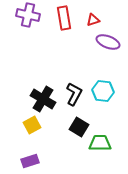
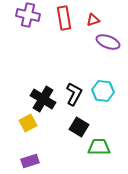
yellow square: moved 4 px left, 2 px up
green trapezoid: moved 1 px left, 4 px down
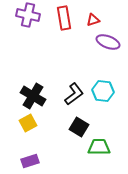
black L-shape: rotated 25 degrees clockwise
black cross: moved 10 px left, 3 px up
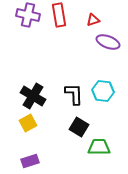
red rectangle: moved 5 px left, 3 px up
black L-shape: rotated 55 degrees counterclockwise
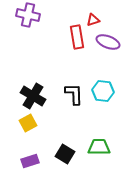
red rectangle: moved 18 px right, 22 px down
black square: moved 14 px left, 27 px down
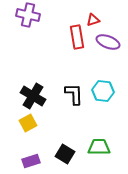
purple rectangle: moved 1 px right
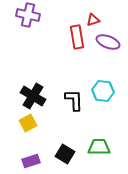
black L-shape: moved 6 px down
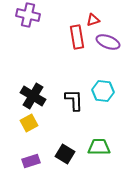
yellow square: moved 1 px right
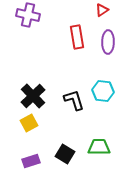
red triangle: moved 9 px right, 10 px up; rotated 16 degrees counterclockwise
purple ellipse: rotated 70 degrees clockwise
black cross: rotated 15 degrees clockwise
black L-shape: rotated 15 degrees counterclockwise
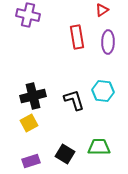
black cross: rotated 30 degrees clockwise
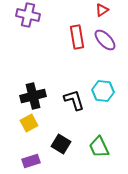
purple ellipse: moved 3 px left, 2 px up; rotated 45 degrees counterclockwise
green trapezoid: rotated 115 degrees counterclockwise
black square: moved 4 px left, 10 px up
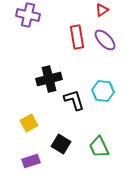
black cross: moved 16 px right, 17 px up
